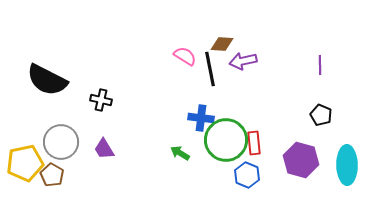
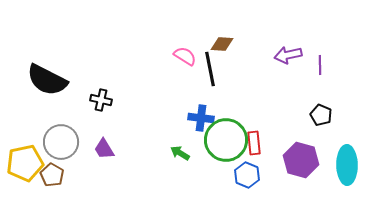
purple arrow: moved 45 px right, 6 px up
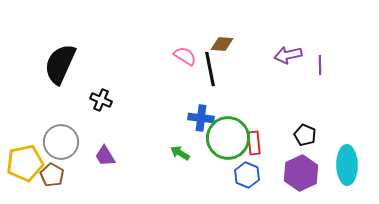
black semicircle: moved 13 px right, 16 px up; rotated 87 degrees clockwise
black cross: rotated 10 degrees clockwise
black pentagon: moved 16 px left, 20 px down
green circle: moved 2 px right, 2 px up
purple trapezoid: moved 1 px right, 7 px down
purple hexagon: moved 13 px down; rotated 20 degrees clockwise
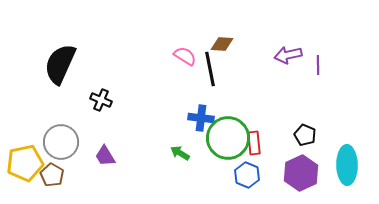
purple line: moved 2 px left
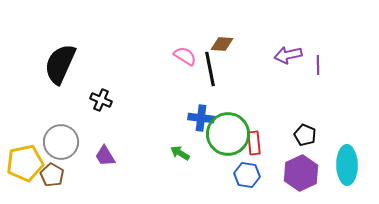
green circle: moved 4 px up
blue hexagon: rotated 15 degrees counterclockwise
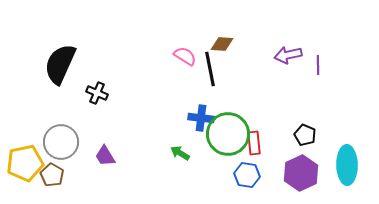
black cross: moved 4 px left, 7 px up
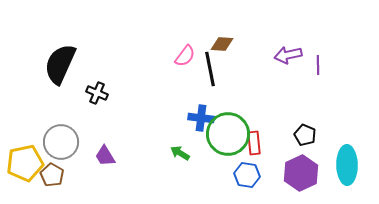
pink semicircle: rotated 95 degrees clockwise
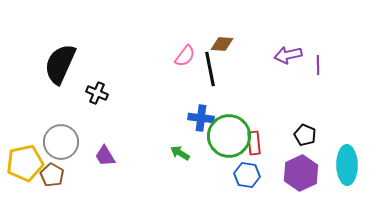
green circle: moved 1 px right, 2 px down
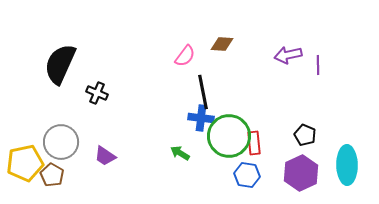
black line: moved 7 px left, 23 px down
purple trapezoid: rotated 25 degrees counterclockwise
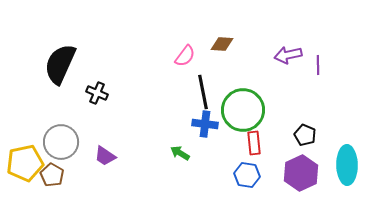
blue cross: moved 4 px right, 6 px down
green circle: moved 14 px right, 26 px up
